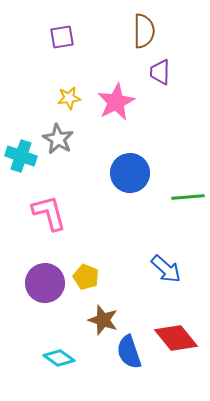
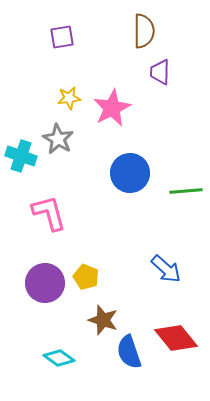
pink star: moved 4 px left, 6 px down
green line: moved 2 px left, 6 px up
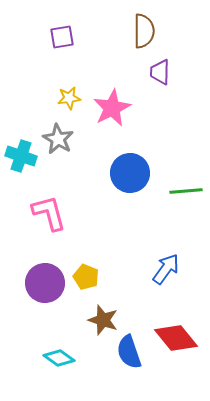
blue arrow: rotated 96 degrees counterclockwise
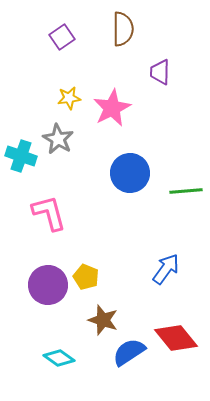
brown semicircle: moved 21 px left, 2 px up
purple square: rotated 25 degrees counterclockwise
purple circle: moved 3 px right, 2 px down
blue semicircle: rotated 76 degrees clockwise
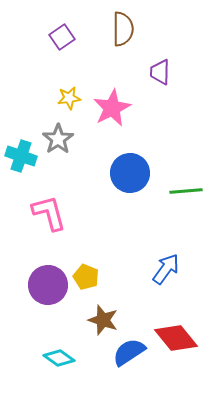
gray star: rotated 8 degrees clockwise
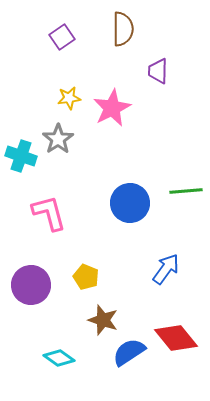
purple trapezoid: moved 2 px left, 1 px up
blue circle: moved 30 px down
purple circle: moved 17 px left
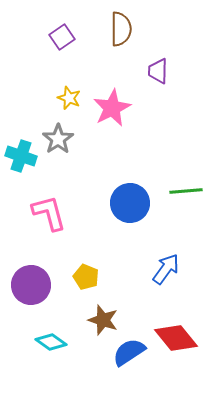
brown semicircle: moved 2 px left
yellow star: rotated 30 degrees clockwise
cyan diamond: moved 8 px left, 16 px up
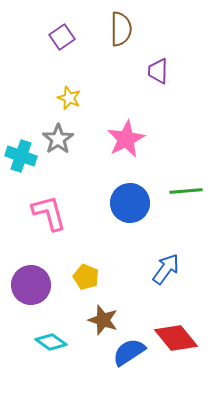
pink star: moved 14 px right, 31 px down
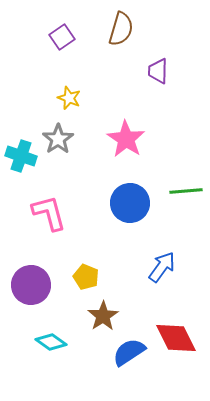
brown semicircle: rotated 16 degrees clockwise
pink star: rotated 12 degrees counterclockwise
blue arrow: moved 4 px left, 2 px up
brown star: moved 4 px up; rotated 20 degrees clockwise
red diamond: rotated 12 degrees clockwise
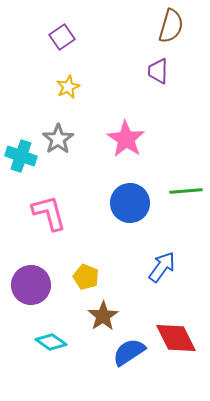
brown semicircle: moved 50 px right, 3 px up
yellow star: moved 1 px left, 11 px up; rotated 25 degrees clockwise
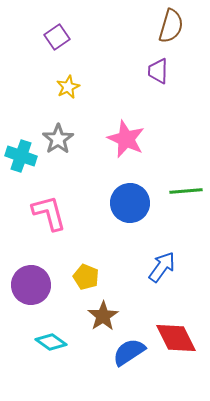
purple square: moved 5 px left
pink star: rotated 9 degrees counterclockwise
